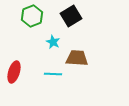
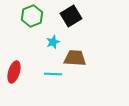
cyan star: rotated 24 degrees clockwise
brown trapezoid: moved 2 px left
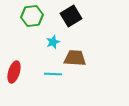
green hexagon: rotated 15 degrees clockwise
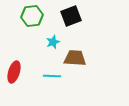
black square: rotated 10 degrees clockwise
cyan line: moved 1 px left, 2 px down
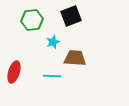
green hexagon: moved 4 px down
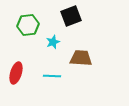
green hexagon: moved 4 px left, 5 px down
brown trapezoid: moved 6 px right
red ellipse: moved 2 px right, 1 px down
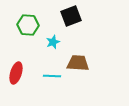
green hexagon: rotated 10 degrees clockwise
brown trapezoid: moved 3 px left, 5 px down
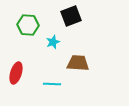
cyan line: moved 8 px down
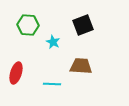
black square: moved 12 px right, 9 px down
cyan star: rotated 24 degrees counterclockwise
brown trapezoid: moved 3 px right, 3 px down
